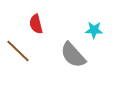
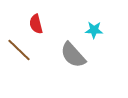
brown line: moved 1 px right, 1 px up
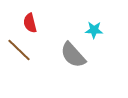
red semicircle: moved 6 px left, 1 px up
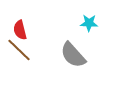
red semicircle: moved 10 px left, 7 px down
cyan star: moved 5 px left, 7 px up
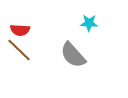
red semicircle: rotated 72 degrees counterclockwise
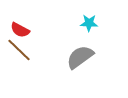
red semicircle: rotated 24 degrees clockwise
gray semicircle: moved 7 px right, 2 px down; rotated 96 degrees clockwise
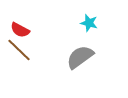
cyan star: rotated 12 degrees clockwise
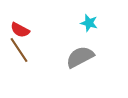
brown line: rotated 12 degrees clockwise
gray semicircle: rotated 8 degrees clockwise
